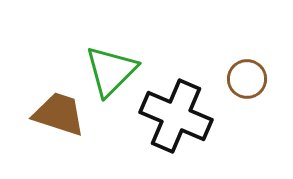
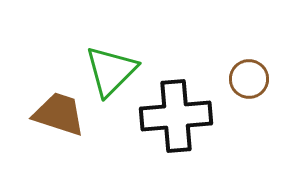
brown circle: moved 2 px right
black cross: rotated 28 degrees counterclockwise
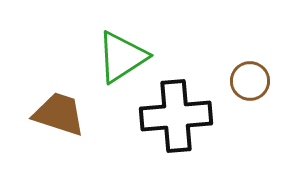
green triangle: moved 11 px right, 14 px up; rotated 12 degrees clockwise
brown circle: moved 1 px right, 2 px down
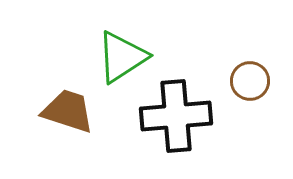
brown trapezoid: moved 9 px right, 3 px up
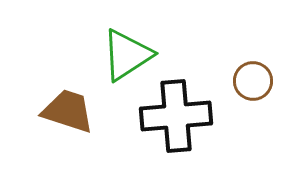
green triangle: moved 5 px right, 2 px up
brown circle: moved 3 px right
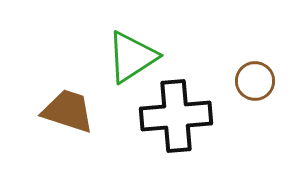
green triangle: moved 5 px right, 2 px down
brown circle: moved 2 px right
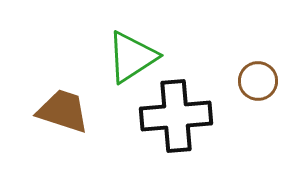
brown circle: moved 3 px right
brown trapezoid: moved 5 px left
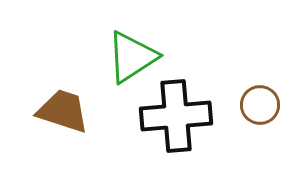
brown circle: moved 2 px right, 24 px down
